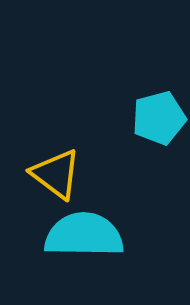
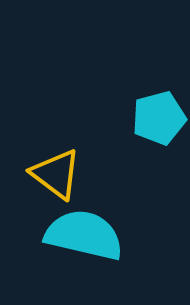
cyan semicircle: rotated 12 degrees clockwise
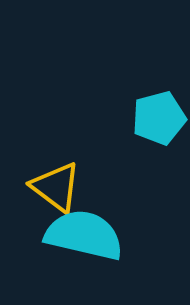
yellow triangle: moved 13 px down
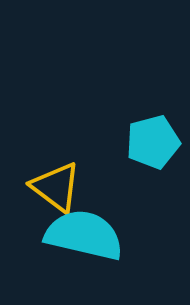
cyan pentagon: moved 6 px left, 24 px down
